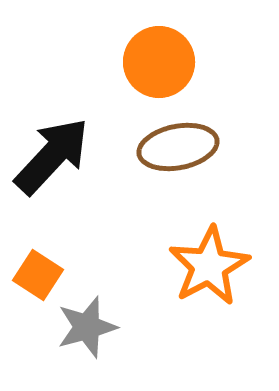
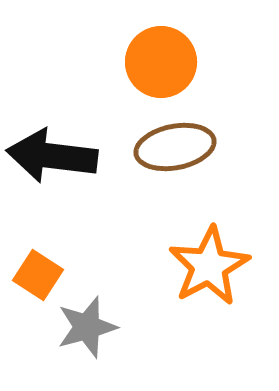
orange circle: moved 2 px right
brown ellipse: moved 3 px left
black arrow: rotated 126 degrees counterclockwise
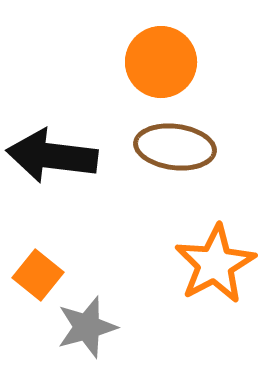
brown ellipse: rotated 18 degrees clockwise
orange star: moved 6 px right, 2 px up
orange square: rotated 6 degrees clockwise
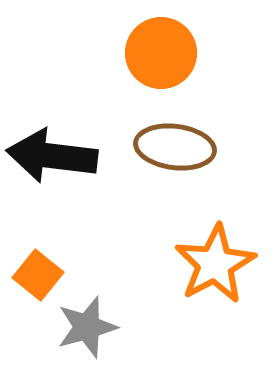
orange circle: moved 9 px up
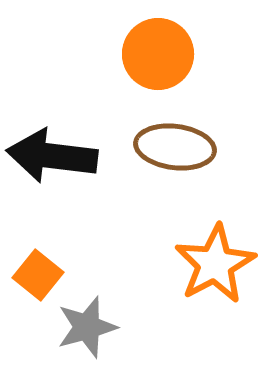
orange circle: moved 3 px left, 1 px down
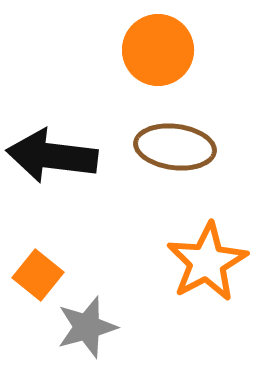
orange circle: moved 4 px up
orange star: moved 8 px left, 2 px up
